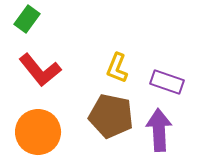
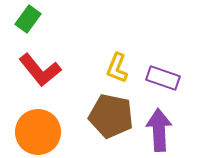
green rectangle: moved 1 px right
purple rectangle: moved 4 px left, 4 px up
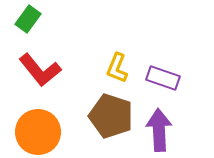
brown pentagon: rotated 6 degrees clockwise
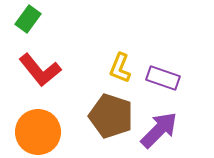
yellow L-shape: moved 3 px right
purple arrow: rotated 48 degrees clockwise
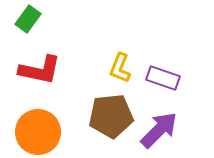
red L-shape: rotated 39 degrees counterclockwise
brown pentagon: rotated 24 degrees counterclockwise
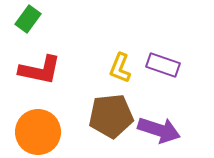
purple rectangle: moved 13 px up
purple arrow: rotated 63 degrees clockwise
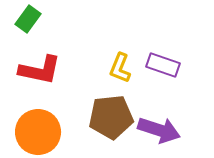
brown pentagon: moved 1 px down
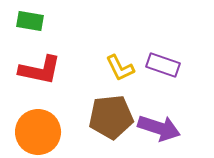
green rectangle: moved 2 px right, 2 px down; rotated 64 degrees clockwise
yellow L-shape: rotated 48 degrees counterclockwise
purple arrow: moved 2 px up
